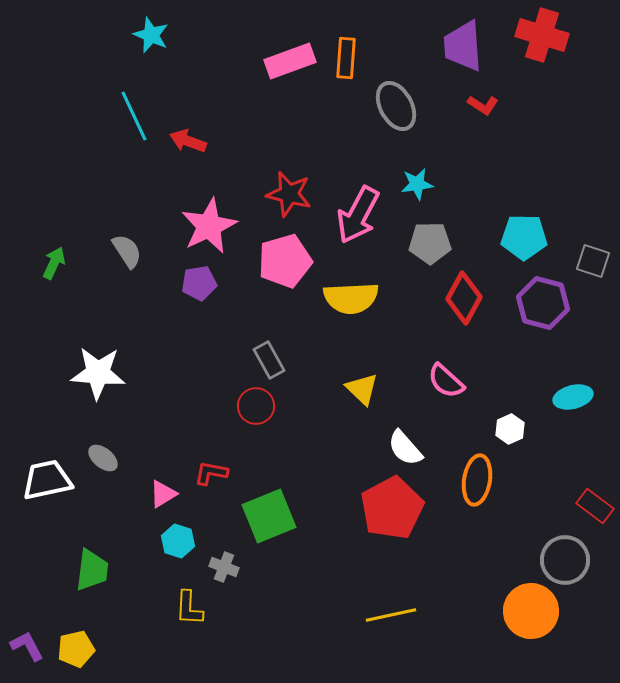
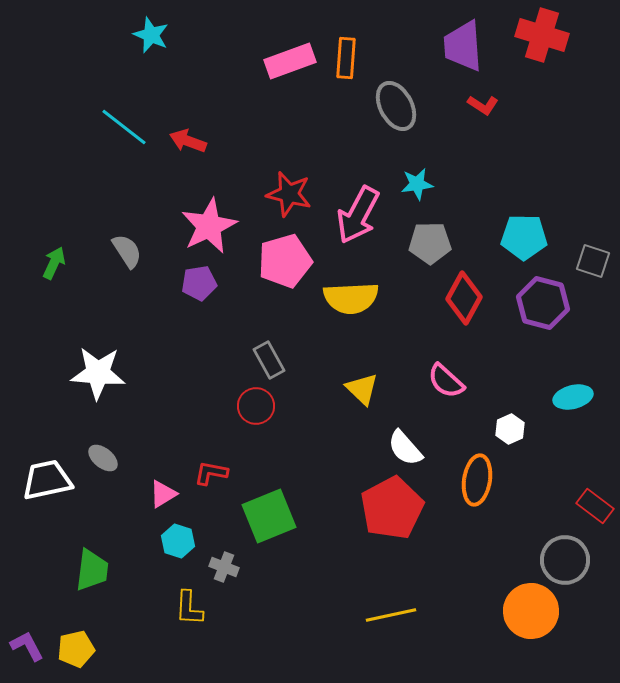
cyan line at (134, 116): moved 10 px left, 11 px down; rotated 27 degrees counterclockwise
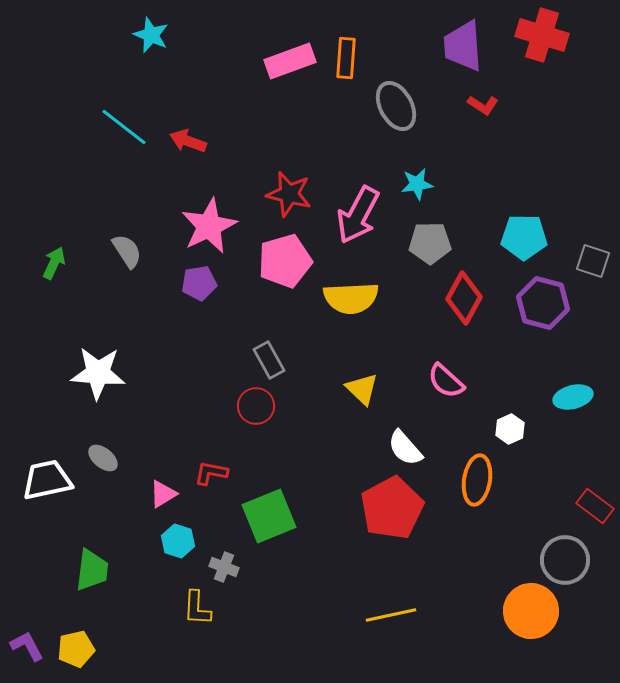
yellow L-shape at (189, 608): moved 8 px right
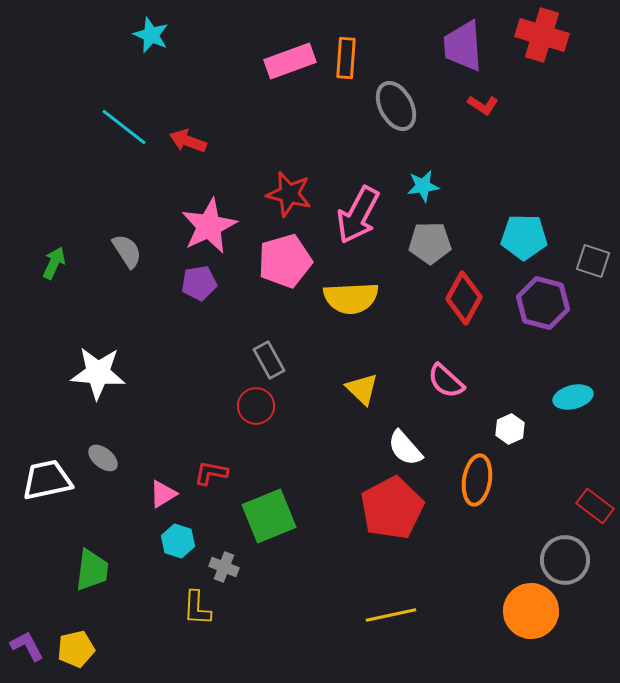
cyan star at (417, 184): moved 6 px right, 2 px down
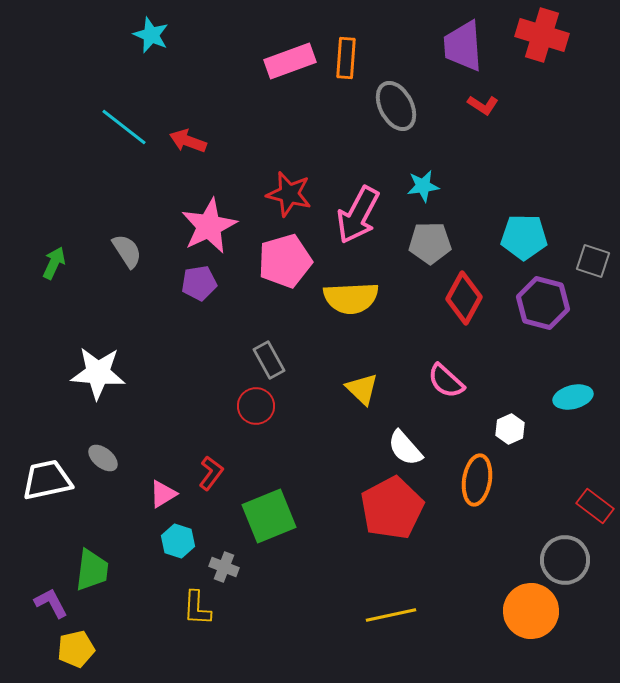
red L-shape at (211, 473): rotated 116 degrees clockwise
purple L-shape at (27, 646): moved 24 px right, 43 px up
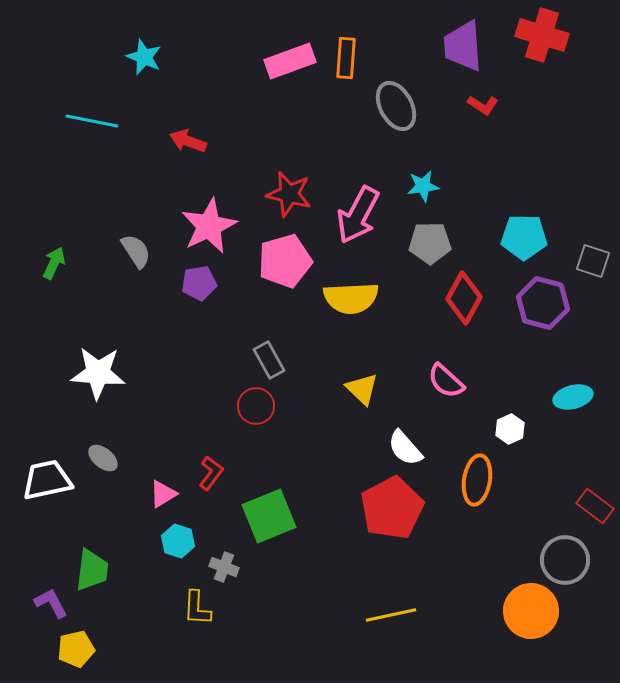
cyan star at (151, 35): moved 7 px left, 22 px down
cyan line at (124, 127): moved 32 px left, 6 px up; rotated 27 degrees counterclockwise
gray semicircle at (127, 251): moved 9 px right
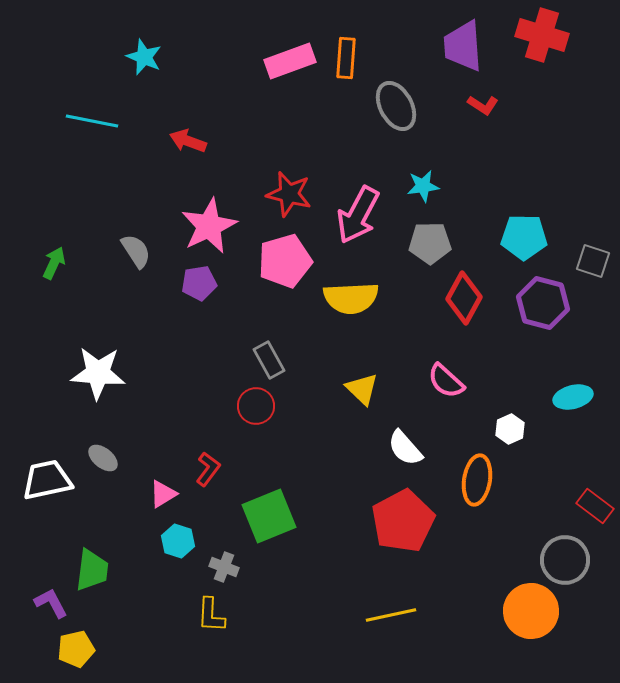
red L-shape at (211, 473): moved 3 px left, 4 px up
red pentagon at (392, 508): moved 11 px right, 13 px down
yellow L-shape at (197, 608): moved 14 px right, 7 px down
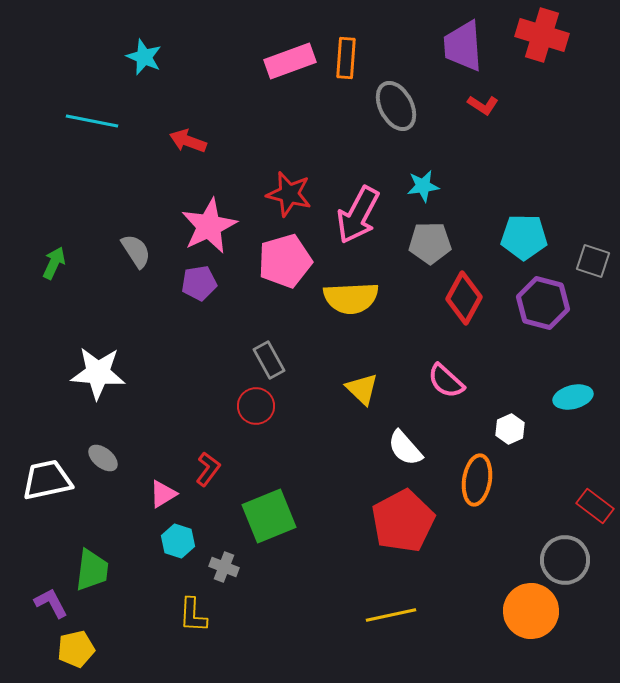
yellow L-shape at (211, 615): moved 18 px left
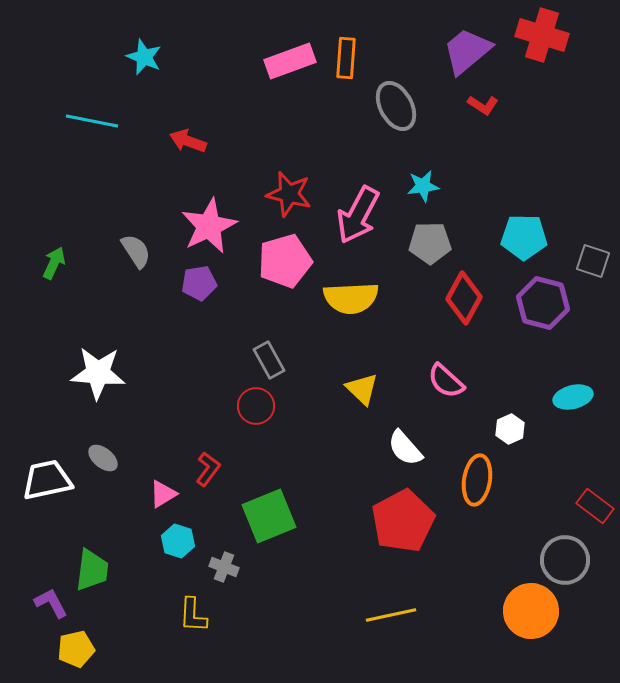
purple trapezoid at (463, 46): moved 4 px right, 5 px down; rotated 54 degrees clockwise
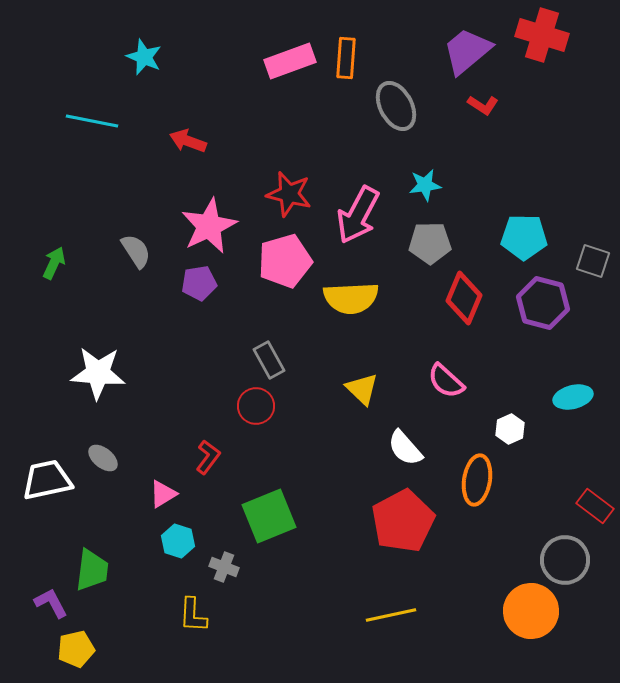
cyan star at (423, 186): moved 2 px right, 1 px up
red diamond at (464, 298): rotated 6 degrees counterclockwise
red L-shape at (208, 469): moved 12 px up
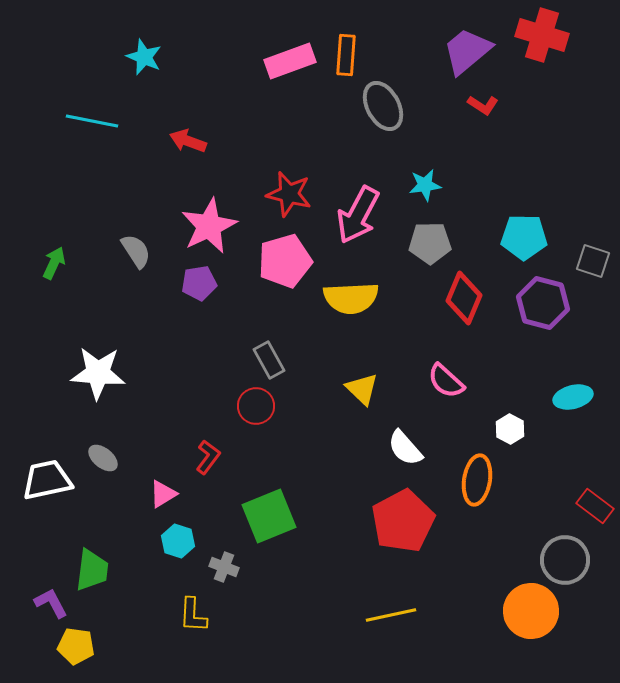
orange rectangle at (346, 58): moved 3 px up
gray ellipse at (396, 106): moved 13 px left
white hexagon at (510, 429): rotated 8 degrees counterclockwise
yellow pentagon at (76, 649): moved 3 px up; rotated 21 degrees clockwise
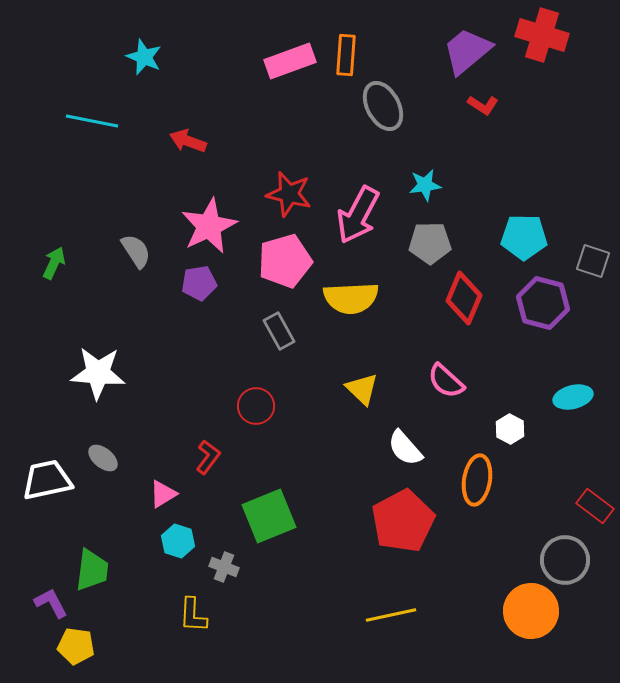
gray rectangle at (269, 360): moved 10 px right, 29 px up
